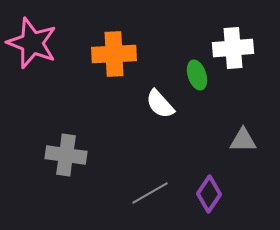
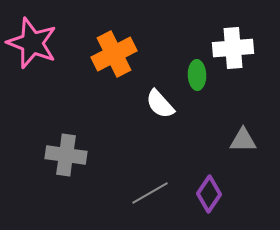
orange cross: rotated 24 degrees counterclockwise
green ellipse: rotated 16 degrees clockwise
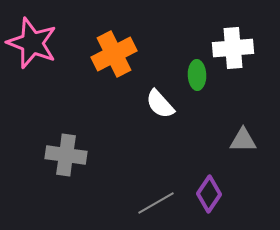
gray line: moved 6 px right, 10 px down
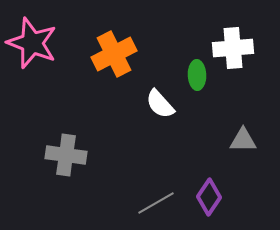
purple diamond: moved 3 px down
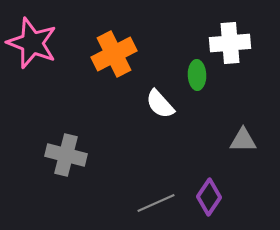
white cross: moved 3 px left, 5 px up
gray cross: rotated 6 degrees clockwise
gray line: rotated 6 degrees clockwise
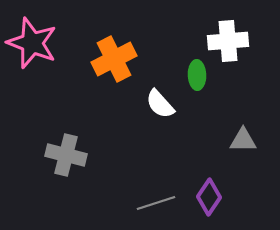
white cross: moved 2 px left, 2 px up
orange cross: moved 5 px down
gray line: rotated 6 degrees clockwise
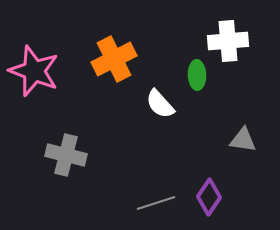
pink star: moved 2 px right, 28 px down
gray triangle: rotated 8 degrees clockwise
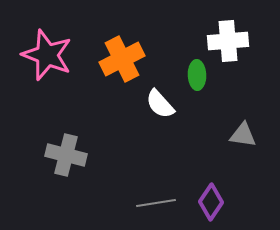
orange cross: moved 8 px right
pink star: moved 13 px right, 16 px up
gray triangle: moved 5 px up
purple diamond: moved 2 px right, 5 px down
gray line: rotated 9 degrees clockwise
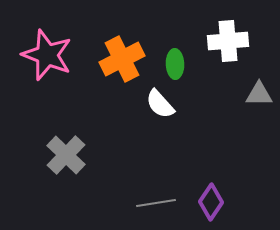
green ellipse: moved 22 px left, 11 px up
gray triangle: moved 16 px right, 41 px up; rotated 8 degrees counterclockwise
gray cross: rotated 30 degrees clockwise
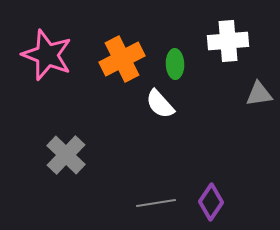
gray triangle: rotated 8 degrees counterclockwise
